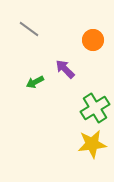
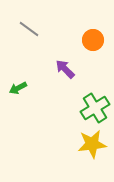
green arrow: moved 17 px left, 6 px down
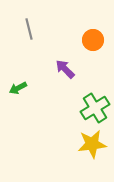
gray line: rotated 40 degrees clockwise
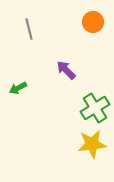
orange circle: moved 18 px up
purple arrow: moved 1 px right, 1 px down
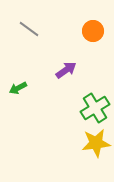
orange circle: moved 9 px down
gray line: rotated 40 degrees counterclockwise
purple arrow: rotated 100 degrees clockwise
yellow star: moved 4 px right, 1 px up
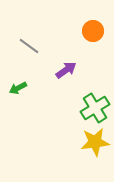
gray line: moved 17 px down
yellow star: moved 1 px left, 1 px up
